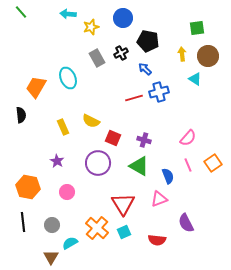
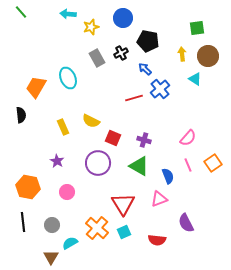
blue cross: moved 1 px right, 3 px up; rotated 24 degrees counterclockwise
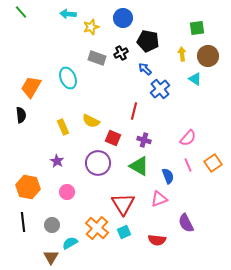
gray rectangle: rotated 42 degrees counterclockwise
orange trapezoid: moved 5 px left
red line: moved 13 px down; rotated 60 degrees counterclockwise
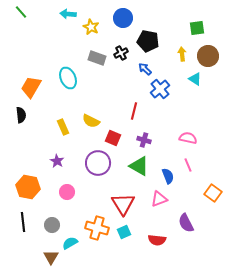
yellow star: rotated 28 degrees counterclockwise
pink semicircle: rotated 120 degrees counterclockwise
orange square: moved 30 px down; rotated 18 degrees counterclockwise
orange cross: rotated 25 degrees counterclockwise
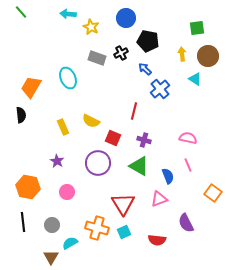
blue circle: moved 3 px right
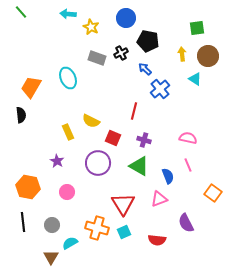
yellow rectangle: moved 5 px right, 5 px down
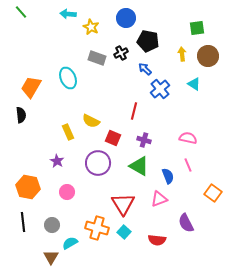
cyan triangle: moved 1 px left, 5 px down
cyan square: rotated 24 degrees counterclockwise
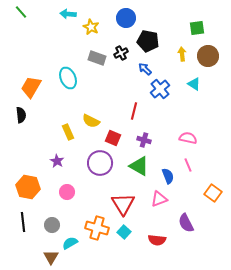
purple circle: moved 2 px right
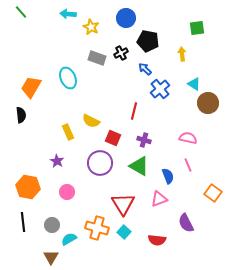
brown circle: moved 47 px down
cyan semicircle: moved 1 px left, 4 px up
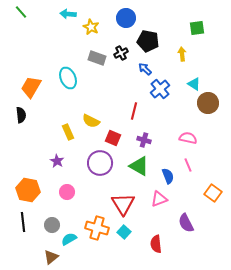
orange hexagon: moved 3 px down
red semicircle: moved 1 px left, 4 px down; rotated 78 degrees clockwise
brown triangle: rotated 21 degrees clockwise
